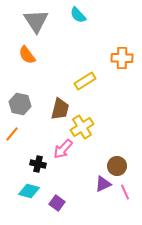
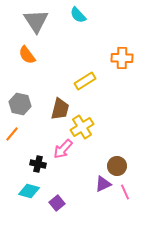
purple square: rotated 14 degrees clockwise
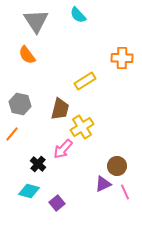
black cross: rotated 28 degrees clockwise
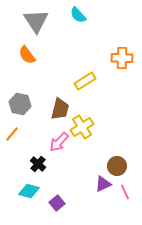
pink arrow: moved 4 px left, 7 px up
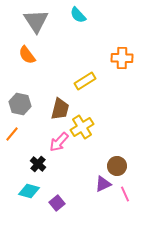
pink line: moved 2 px down
